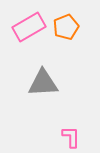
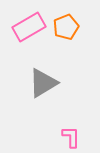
gray triangle: rotated 28 degrees counterclockwise
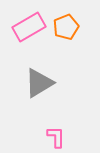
gray triangle: moved 4 px left
pink L-shape: moved 15 px left
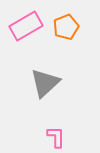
pink rectangle: moved 3 px left, 1 px up
gray triangle: moved 6 px right; rotated 12 degrees counterclockwise
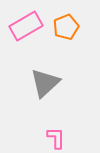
pink L-shape: moved 1 px down
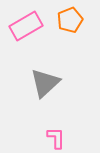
orange pentagon: moved 4 px right, 7 px up
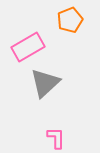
pink rectangle: moved 2 px right, 21 px down
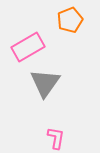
gray triangle: rotated 12 degrees counterclockwise
pink L-shape: rotated 10 degrees clockwise
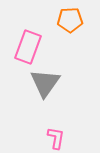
orange pentagon: rotated 20 degrees clockwise
pink rectangle: rotated 40 degrees counterclockwise
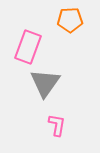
pink L-shape: moved 1 px right, 13 px up
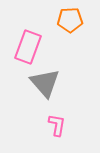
gray triangle: rotated 16 degrees counterclockwise
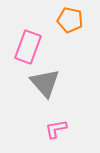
orange pentagon: rotated 15 degrees clockwise
pink L-shape: moved 1 px left, 4 px down; rotated 110 degrees counterclockwise
